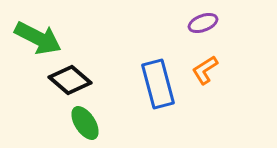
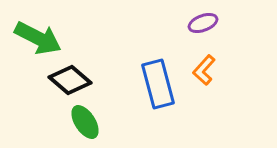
orange L-shape: moved 1 px left; rotated 16 degrees counterclockwise
green ellipse: moved 1 px up
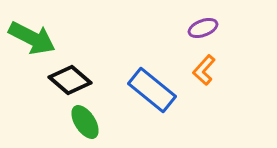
purple ellipse: moved 5 px down
green arrow: moved 6 px left
blue rectangle: moved 6 px left, 6 px down; rotated 36 degrees counterclockwise
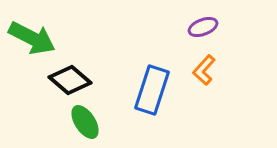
purple ellipse: moved 1 px up
blue rectangle: rotated 69 degrees clockwise
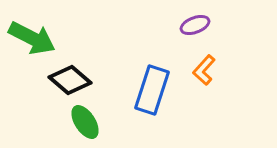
purple ellipse: moved 8 px left, 2 px up
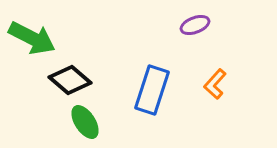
orange L-shape: moved 11 px right, 14 px down
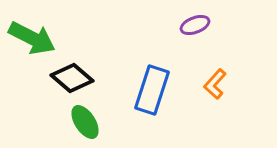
black diamond: moved 2 px right, 2 px up
